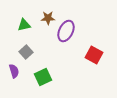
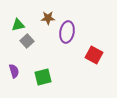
green triangle: moved 6 px left
purple ellipse: moved 1 px right, 1 px down; rotated 15 degrees counterclockwise
gray square: moved 1 px right, 11 px up
green square: rotated 12 degrees clockwise
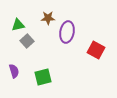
red square: moved 2 px right, 5 px up
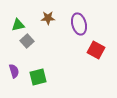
purple ellipse: moved 12 px right, 8 px up; rotated 25 degrees counterclockwise
green square: moved 5 px left
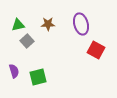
brown star: moved 6 px down
purple ellipse: moved 2 px right
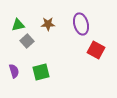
green square: moved 3 px right, 5 px up
